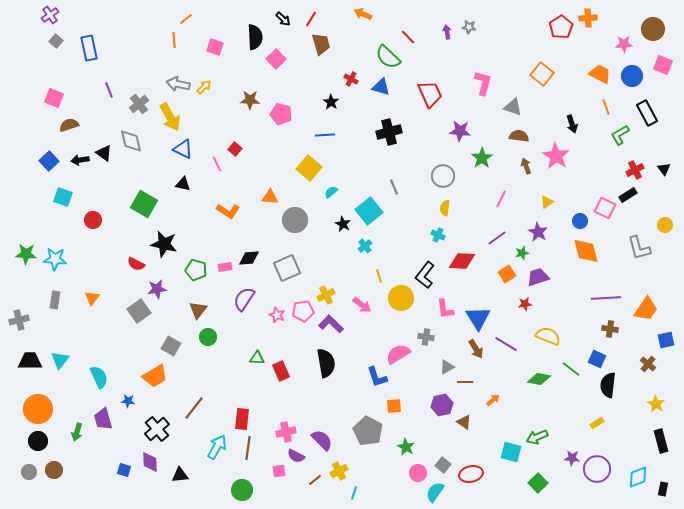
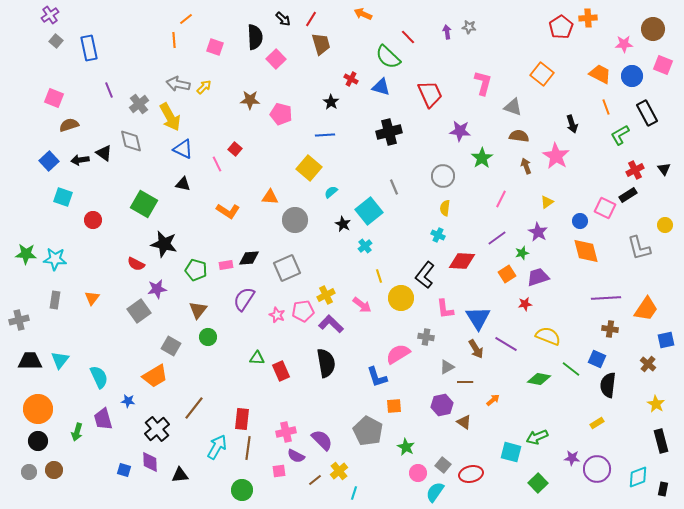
pink rectangle at (225, 267): moved 1 px right, 2 px up
yellow cross at (339, 471): rotated 12 degrees counterclockwise
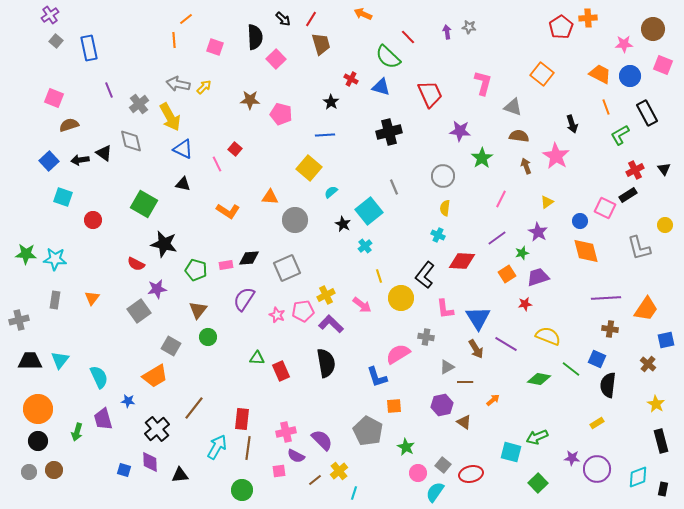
blue circle at (632, 76): moved 2 px left
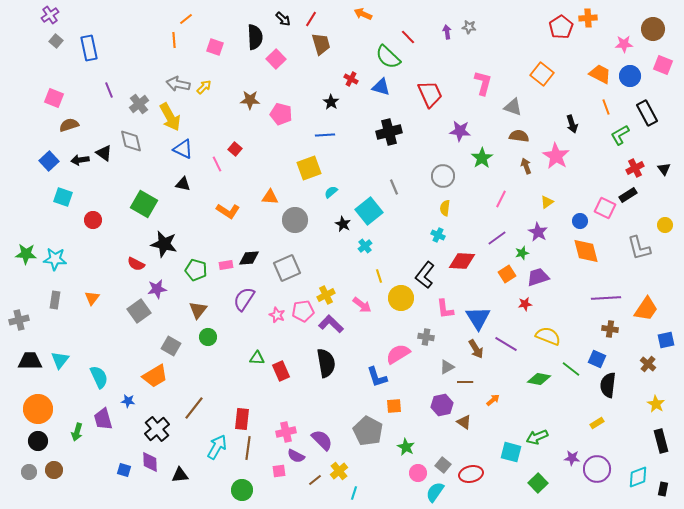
yellow square at (309, 168): rotated 30 degrees clockwise
red cross at (635, 170): moved 2 px up
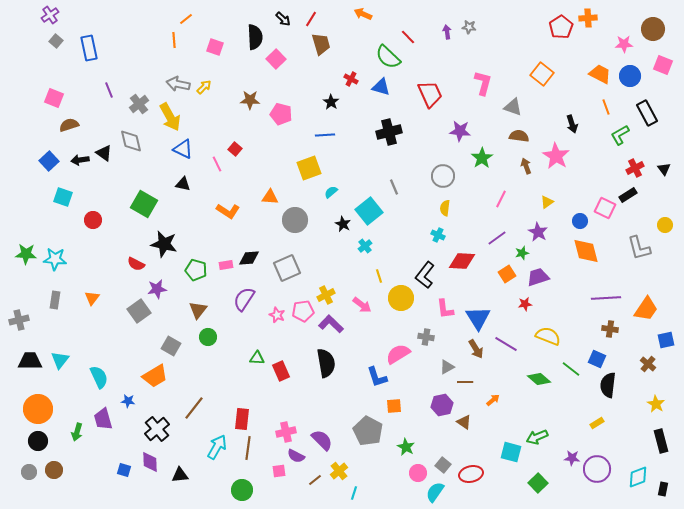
green diamond at (539, 379): rotated 30 degrees clockwise
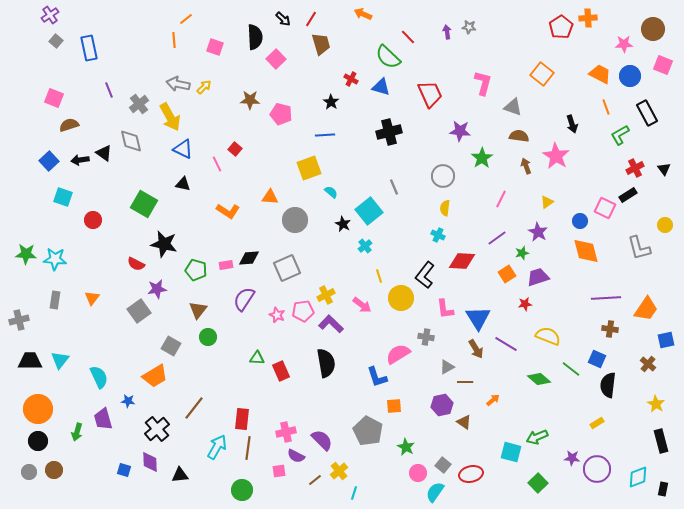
cyan semicircle at (331, 192): rotated 80 degrees clockwise
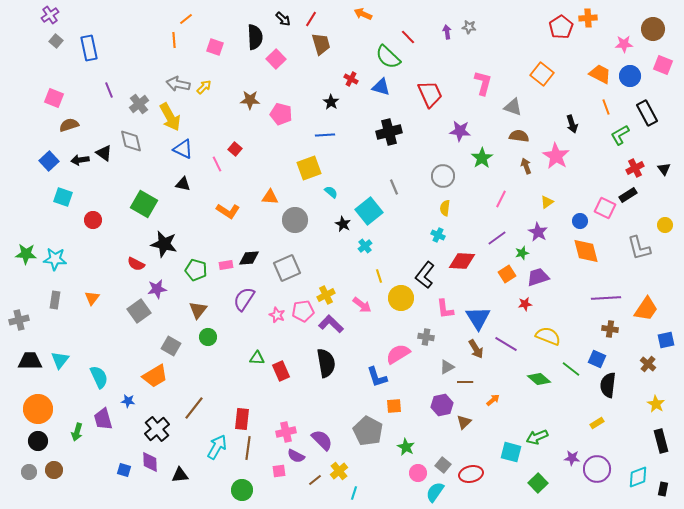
brown triangle at (464, 422): rotated 42 degrees clockwise
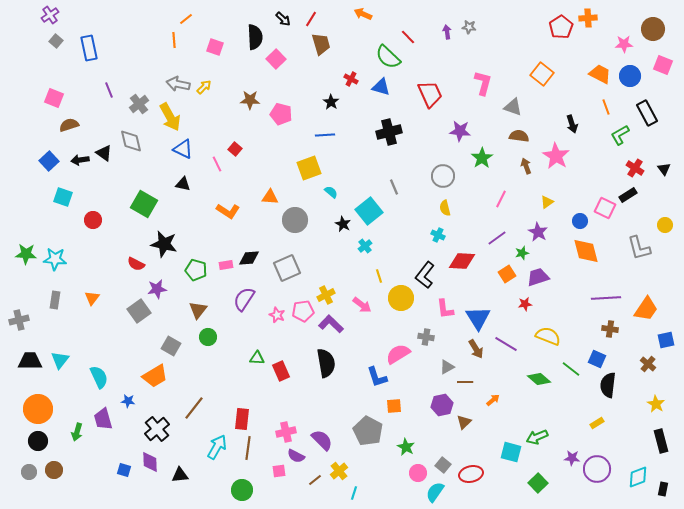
red cross at (635, 168): rotated 30 degrees counterclockwise
yellow semicircle at (445, 208): rotated 21 degrees counterclockwise
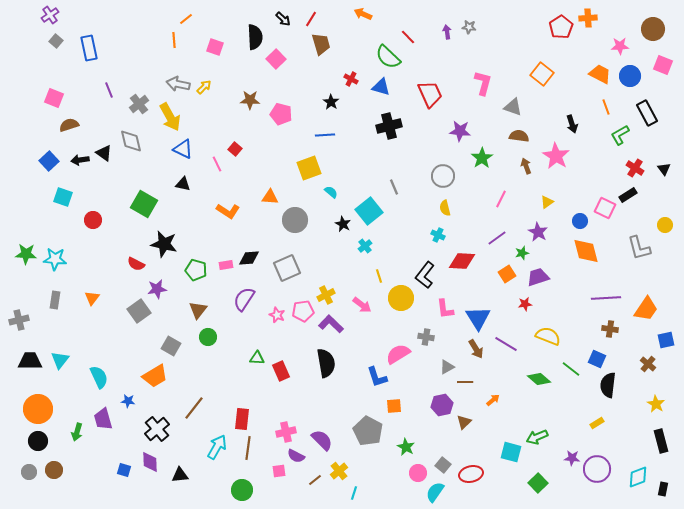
pink star at (624, 44): moved 4 px left, 2 px down
black cross at (389, 132): moved 6 px up
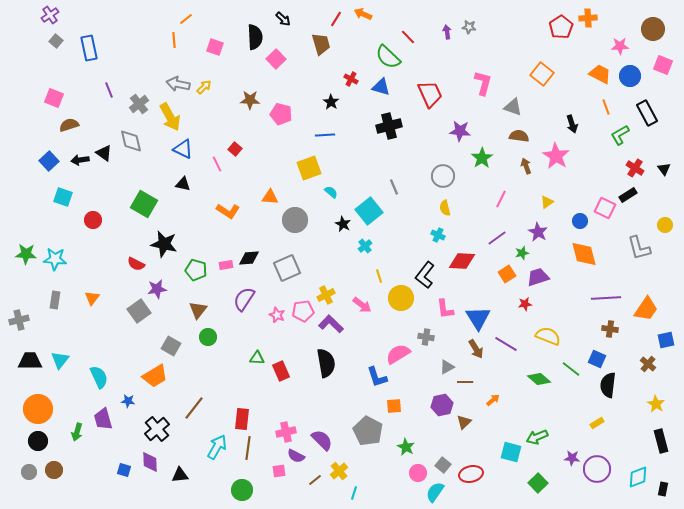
red line at (311, 19): moved 25 px right
orange diamond at (586, 251): moved 2 px left, 3 px down
